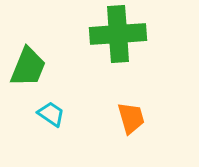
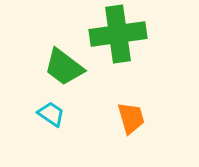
green cross: rotated 4 degrees counterclockwise
green trapezoid: moved 36 px right; rotated 105 degrees clockwise
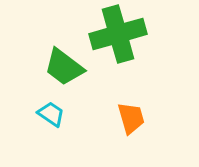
green cross: rotated 8 degrees counterclockwise
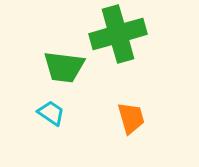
green trapezoid: rotated 30 degrees counterclockwise
cyan trapezoid: moved 1 px up
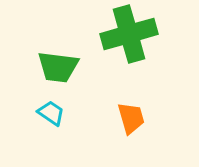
green cross: moved 11 px right
green trapezoid: moved 6 px left
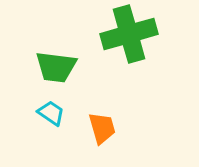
green trapezoid: moved 2 px left
orange trapezoid: moved 29 px left, 10 px down
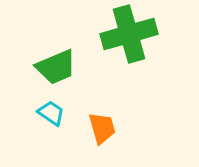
green trapezoid: rotated 30 degrees counterclockwise
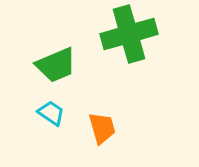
green trapezoid: moved 2 px up
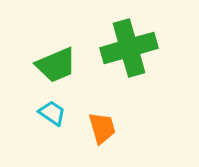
green cross: moved 14 px down
cyan trapezoid: moved 1 px right
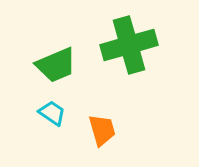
green cross: moved 3 px up
orange trapezoid: moved 2 px down
